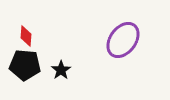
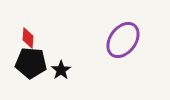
red diamond: moved 2 px right, 2 px down
black pentagon: moved 6 px right, 2 px up
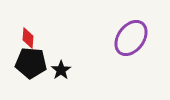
purple ellipse: moved 8 px right, 2 px up
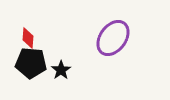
purple ellipse: moved 18 px left
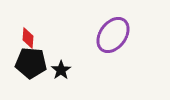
purple ellipse: moved 3 px up
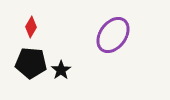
red diamond: moved 3 px right, 11 px up; rotated 25 degrees clockwise
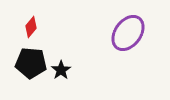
red diamond: rotated 10 degrees clockwise
purple ellipse: moved 15 px right, 2 px up
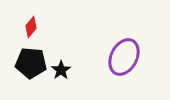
purple ellipse: moved 4 px left, 24 px down; rotated 9 degrees counterclockwise
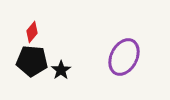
red diamond: moved 1 px right, 5 px down
black pentagon: moved 1 px right, 2 px up
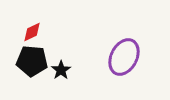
red diamond: rotated 25 degrees clockwise
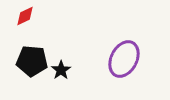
red diamond: moved 7 px left, 16 px up
purple ellipse: moved 2 px down
